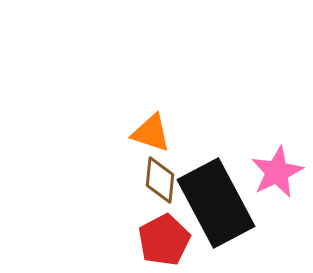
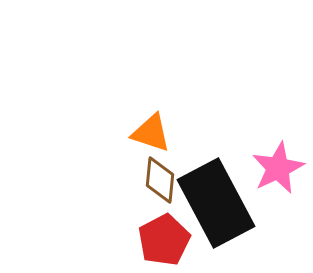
pink star: moved 1 px right, 4 px up
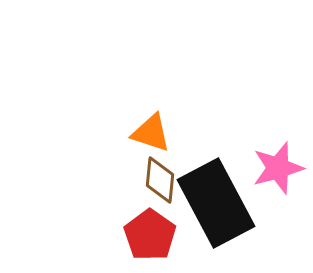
pink star: rotated 10 degrees clockwise
red pentagon: moved 14 px left, 5 px up; rotated 9 degrees counterclockwise
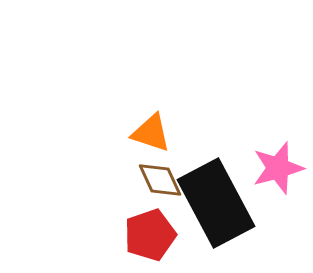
brown diamond: rotated 30 degrees counterclockwise
red pentagon: rotated 18 degrees clockwise
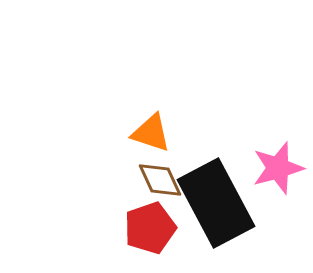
red pentagon: moved 7 px up
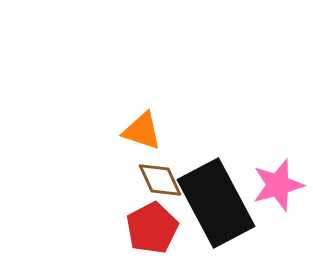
orange triangle: moved 9 px left, 2 px up
pink star: moved 17 px down
red pentagon: moved 2 px right; rotated 9 degrees counterclockwise
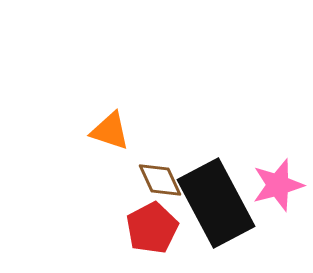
orange triangle: moved 32 px left
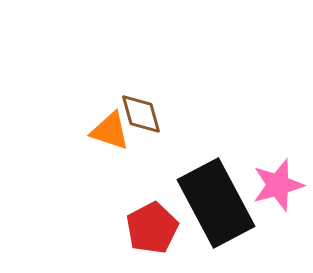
brown diamond: moved 19 px left, 66 px up; rotated 9 degrees clockwise
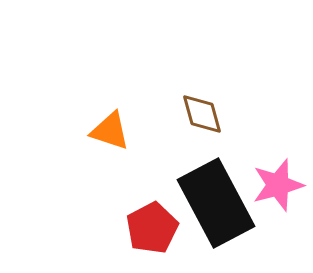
brown diamond: moved 61 px right
